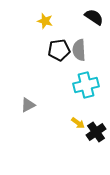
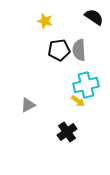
yellow arrow: moved 22 px up
black cross: moved 29 px left
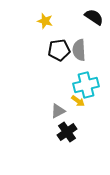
gray triangle: moved 30 px right, 6 px down
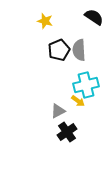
black pentagon: rotated 15 degrees counterclockwise
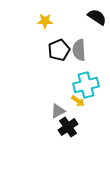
black semicircle: moved 3 px right
yellow star: rotated 14 degrees counterclockwise
black cross: moved 1 px right, 5 px up
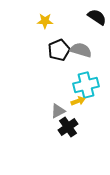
gray semicircle: moved 2 px right; rotated 110 degrees clockwise
yellow arrow: rotated 56 degrees counterclockwise
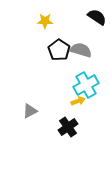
black pentagon: rotated 15 degrees counterclockwise
cyan cross: rotated 15 degrees counterclockwise
gray triangle: moved 28 px left
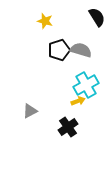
black semicircle: rotated 24 degrees clockwise
yellow star: rotated 14 degrees clockwise
black pentagon: rotated 20 degrees clockwise
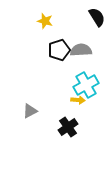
gray semicircle: rotated 20 degrees counterclockwise
yellow arrow: moved 1 px up; rotated 24 degrees clockwise
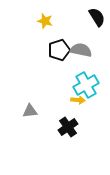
gray semicircle: rotated 15 degrees clockwise
gray triangle: rotated 21 degrees clockwise
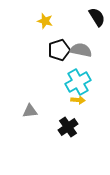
cyan cross: moved 8 px left, 3 px up
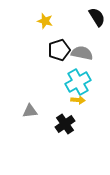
gray semicircle: moved 1 px right, 3 px down
black cross: moved 3 px left, 3 px up
